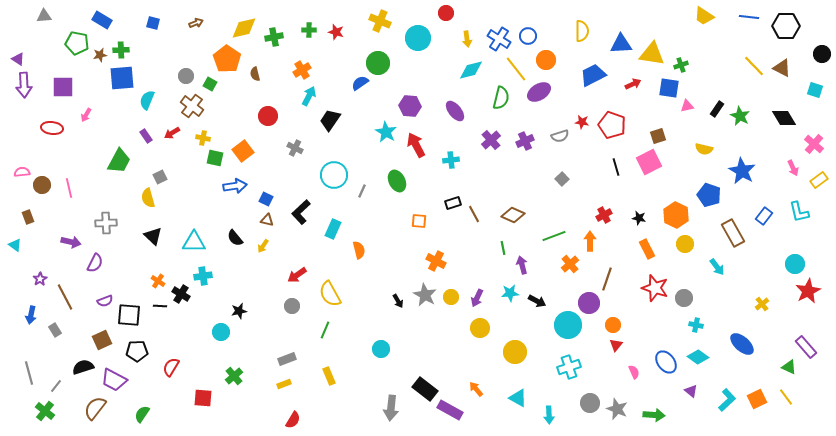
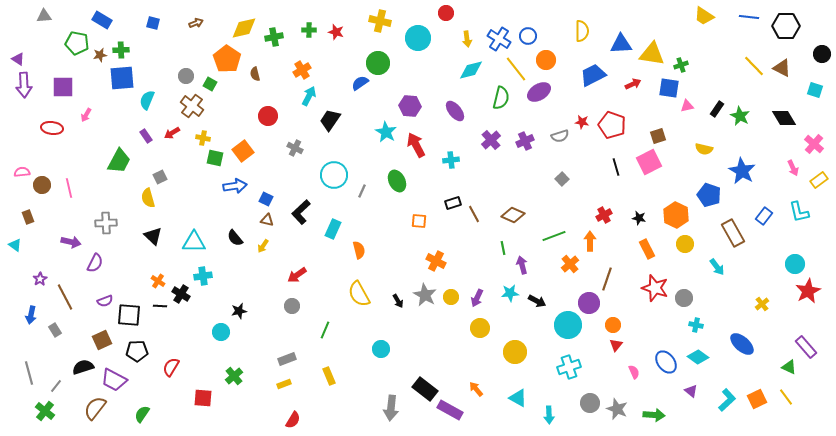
yellow cross at (380, 21): rotated 10 degrees counterclockwise
yellow semicircle at (330, 294): moved 29 px right
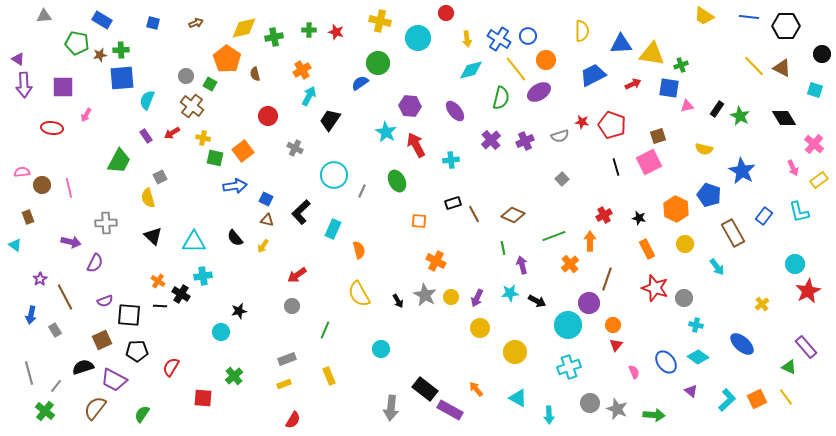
orange hexagon at (676, 215): moved 6 px up
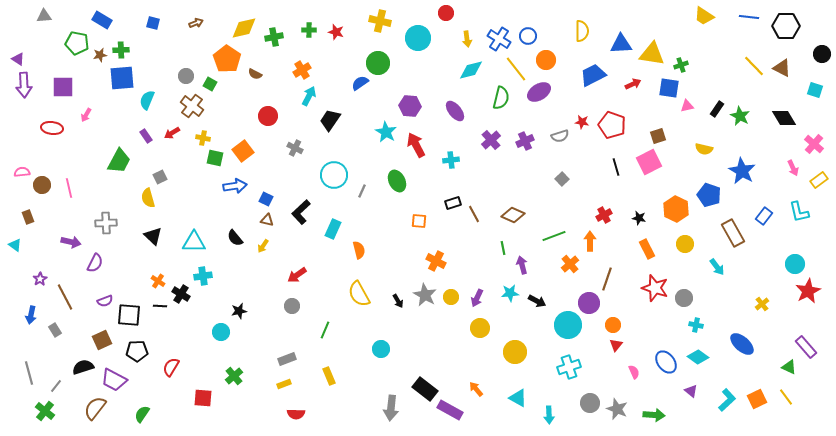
brown semicircle at (255, 74): rotated 48 degrees counterclockwise
red semicircle at (293, 420): moved 3 px right, 6 px up; rotated 60 degrees clockwise
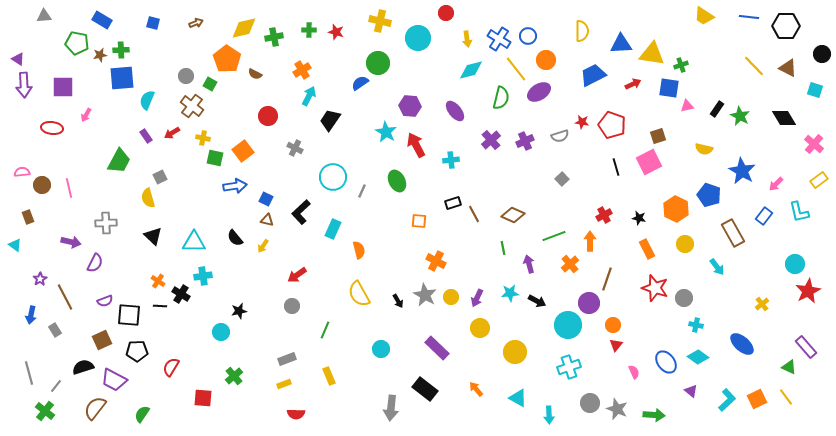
brown triangle at (782, 68): moved 6 px right
pink arrow at (793, 168): moved 17 px left, 16 px down; rotated 70 degrees clockwise
cyan circle at (334, 175): moved 1 px left, 2 px down
purple arrow at (522, 265): moved 7 px right, 1 px up
purple rectangle at (450, 410): moved 13 px left, 62 px up; rotated 15 degrees clockwise
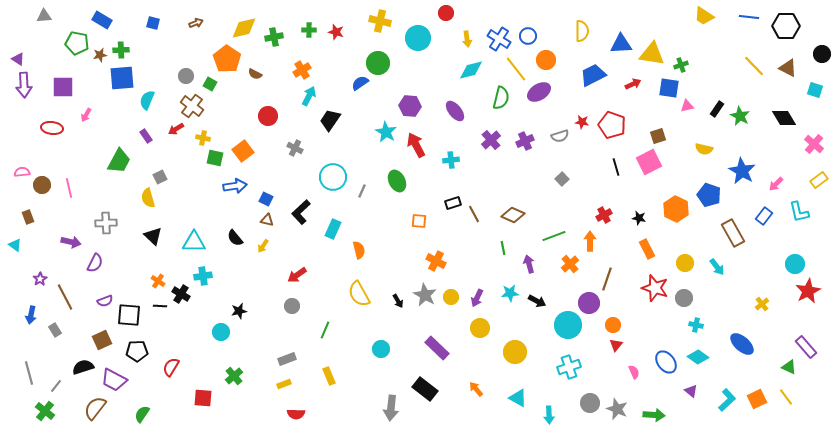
red arrow at (172, 133): moved 4 px right, 4 px up
yellow circle at (685, 244): moved 19 px down
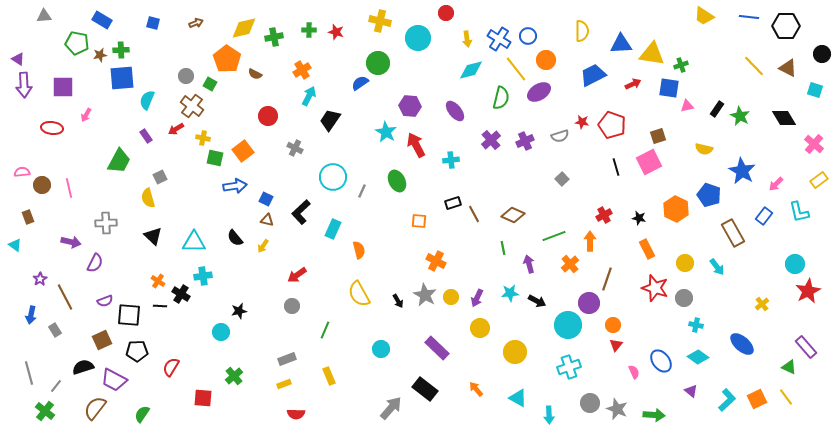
blue ellipse at (666, 362): moved 5 px left, 1 px up
gray arrow at (391, 408): rotated 145 degrees counterclockwise
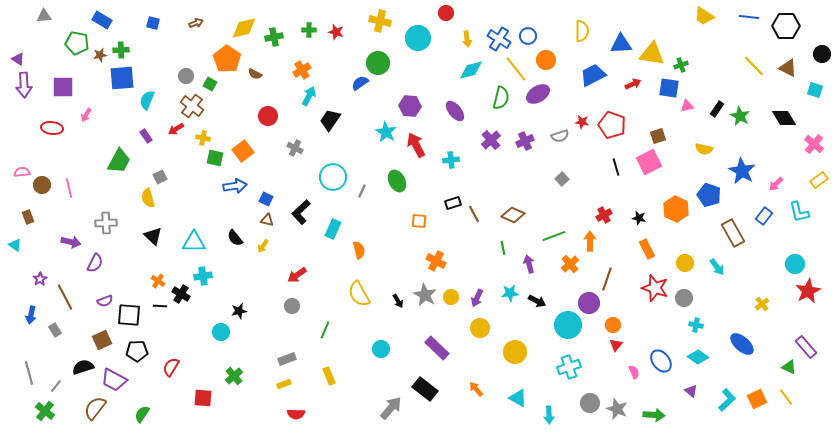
purple ellipse at (539, 92): moved 1 px left, 2 px down
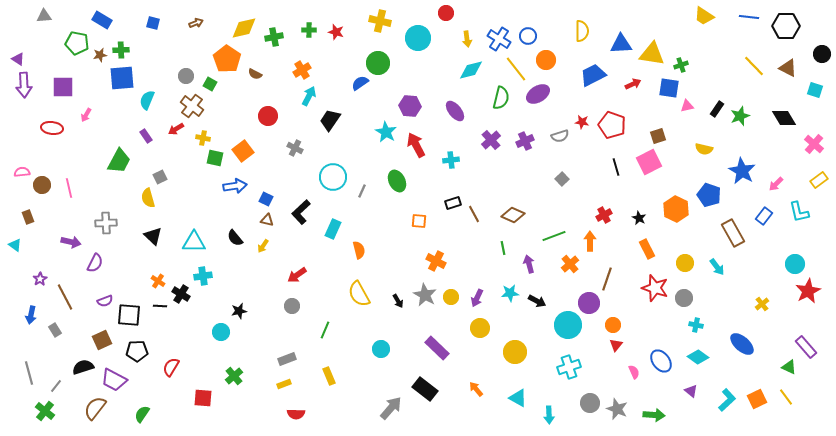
green star at (740, 116): rotated 24 degrees clockwise
black star at (639, 218): rotated 16 degrees clockwise
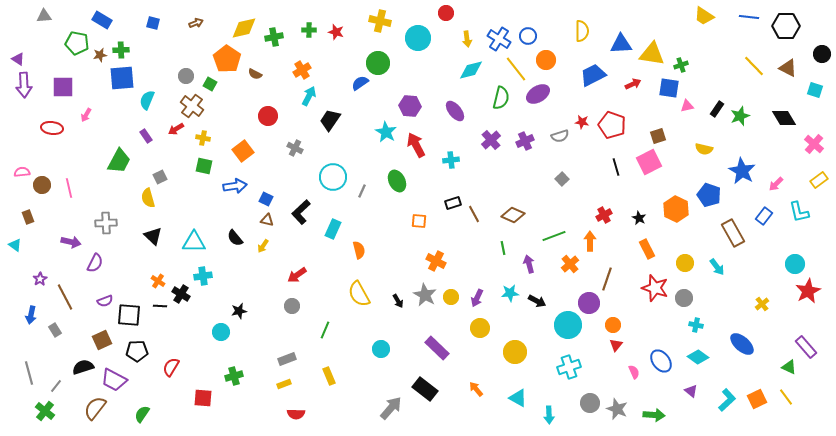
green square at (215, 158): moved 11 px left, 8 px down
green cross at (234, 376): rotated 24 degrees clockwise
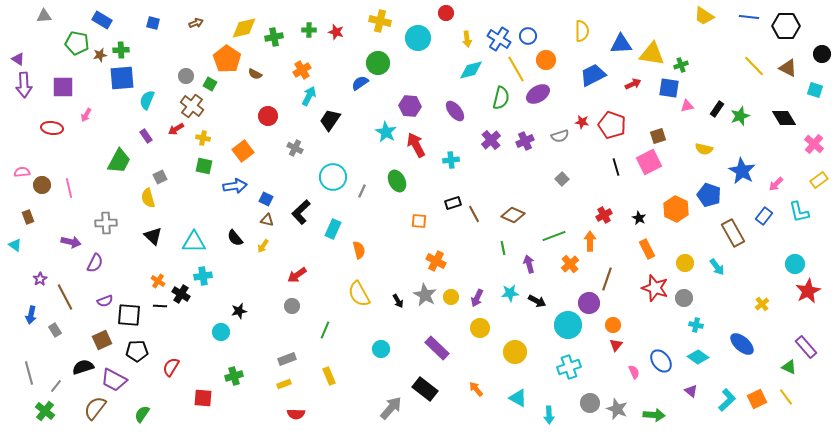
yellow line at (516, 69): rotated 8 degrees clockwise
